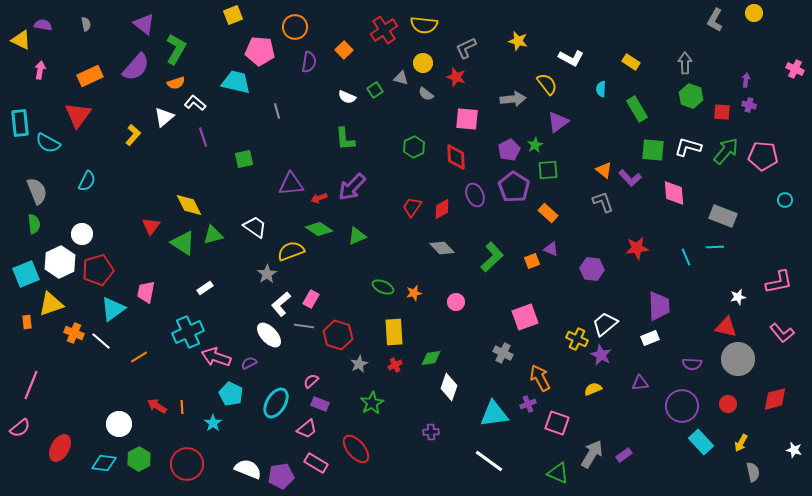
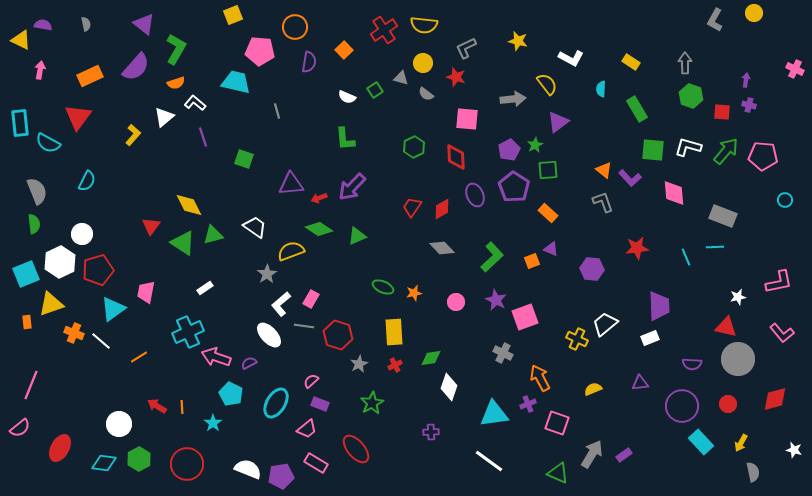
red triangle at (78, 115): moved 2 px down
green square at (244, 159): rotated 30 degrees clockwise
purple star at (601, 355): moved 105 px left, 55 px up
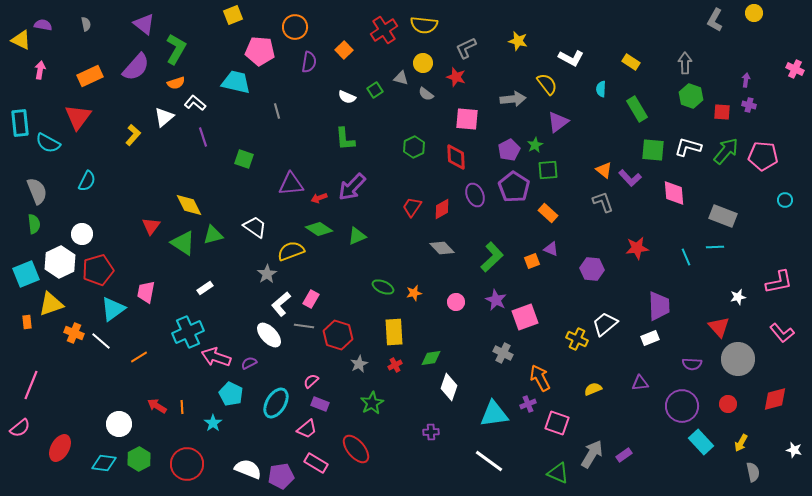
red triangle at (726, 327): moved 7 px left; rotated 35 degrees clockwise
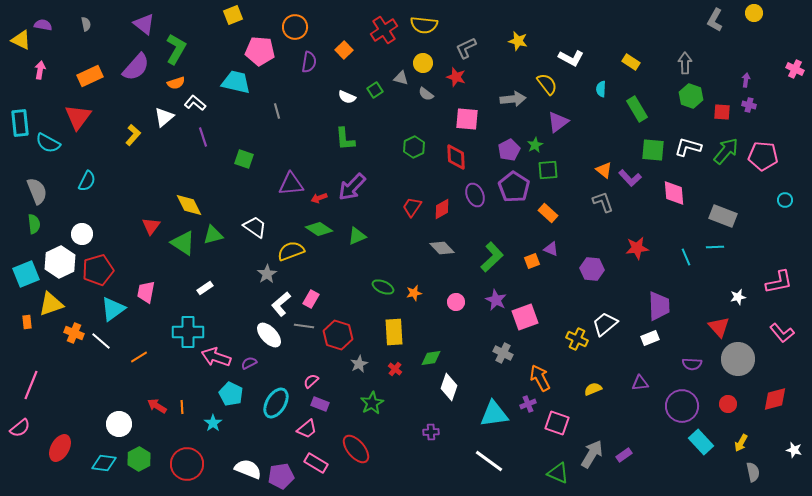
cyan cross at (188, 332): rotated 24 degrees clockwise
red cross at (395, 365): moved 4 px down; rotated 24 degrees counterclockwise
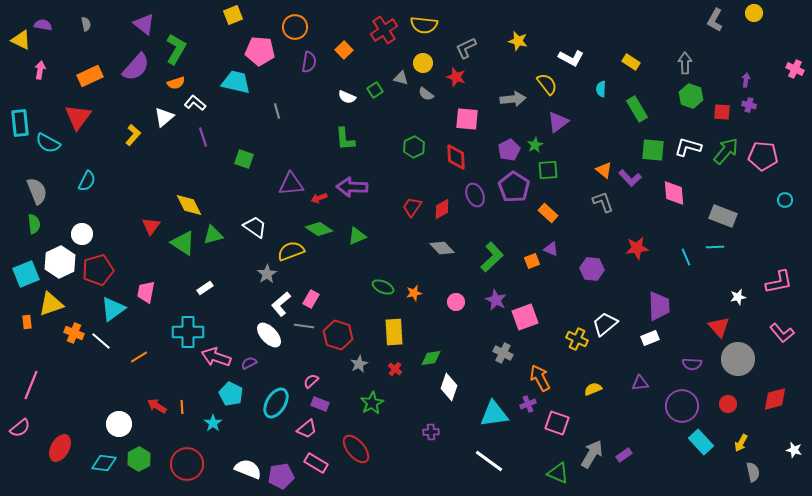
purple arrow at (352, 187): rotated 48 degrees clockwise
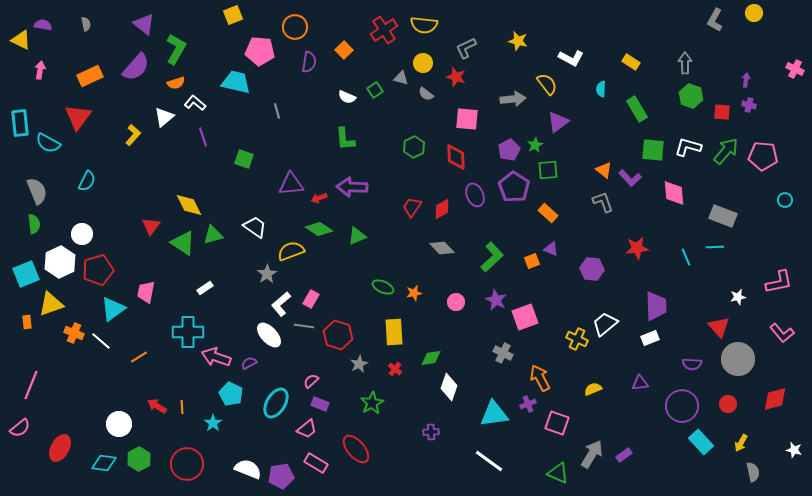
purple trapezoid at (659, 306): moved 3 px left
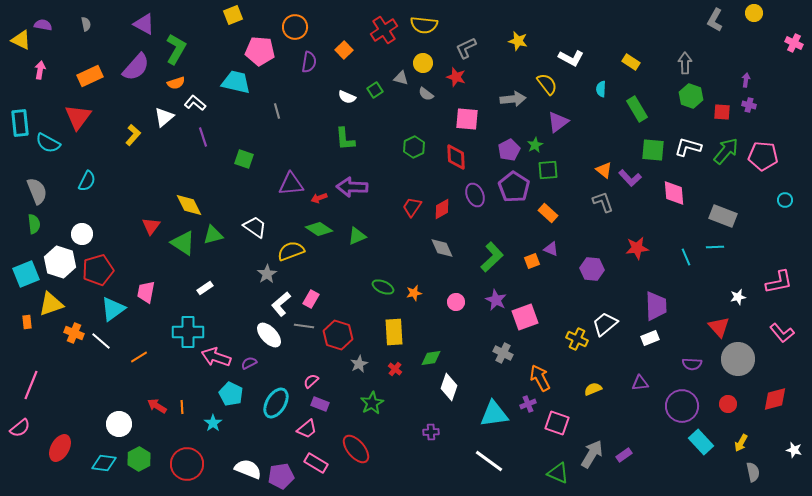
purple triangle at (144, 24): rotated 10 degrees counterclockwise
pink cross at (795, 69): moved 1 px left, 26 px up
gray diamond at (442, 248): rotated 20 degrees clockwise
white hexagon at (60, 262): rotated 16 degrees counterclockwise
